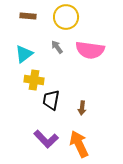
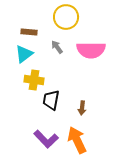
brown rectangle: moved 1 px right, 16 px down
pink semicircle: moved 1 px right; rotated 8 degrees counterclockwise
orange arrow: moved 2 px left, 4 px up
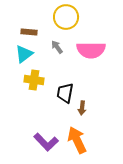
black trapezoid: moved 14 px right, 7 px up
purple L-shape: moved 3 px down
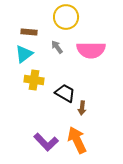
black trapezoid: rotated 110 degrees clockwise
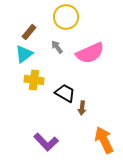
brown rectangle: rotated 56 degrees counterclockwise
pink semicircle: moved 1 px left, 3 px down; rotated 24 degrees counterclockwise
orange arrow: moved 27 px right
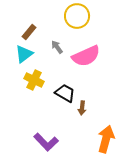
yellow circle: moved 11 px right, 1 px up
pink semicircle: moved 4 px left, 3 px down
yellow cross: rotated 18 degrees clockwise
orange arrow: moved 2 px right, 1 px up; rotated 40 degrees clockwise
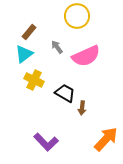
orange arrow: rotated 28 degrees clockwise
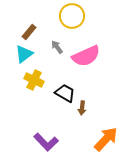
yellow circle: moved 5 px left
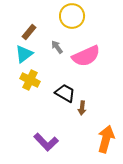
yellow cross: moved 4 px left
orange arrow: rotated 28 degrees counterclockwise
